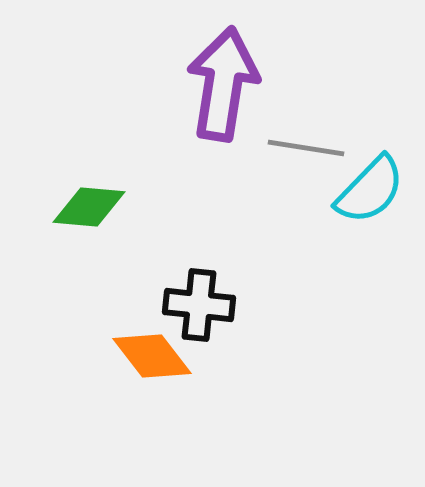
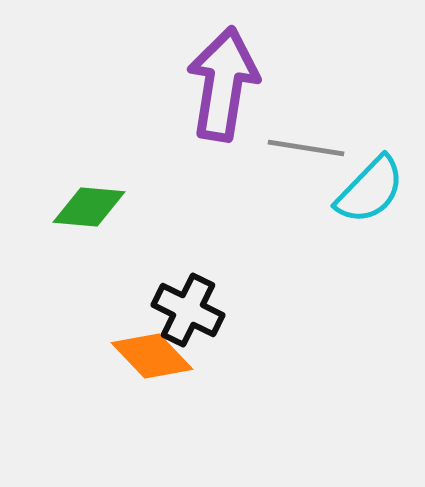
black cross: moved 11 px left, 5 px down; rotated 20 degrees clockwise
orange diamond: rotated 6 degrees counterclockwise
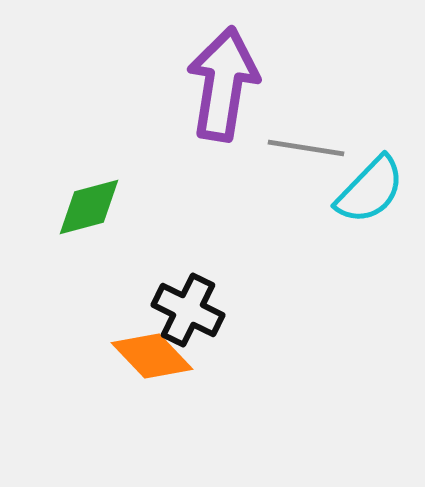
green diamond: rotated 20 degrees counterclockwise
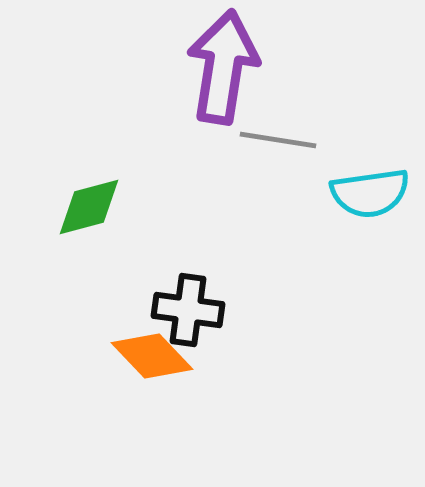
purple arrow: moved 17 px up
gray line: moved 28 px left, 8 px up
cyan semicircle: moved 3 px down; rotated 38 degrees clockwise
black cross: rotated 18 degrees counterclockwise
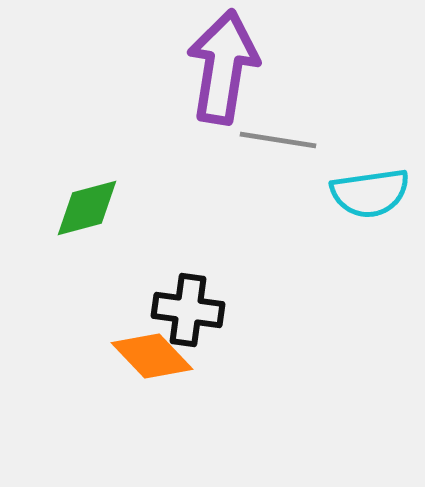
green diamond: moved 2 px left, 1 px down
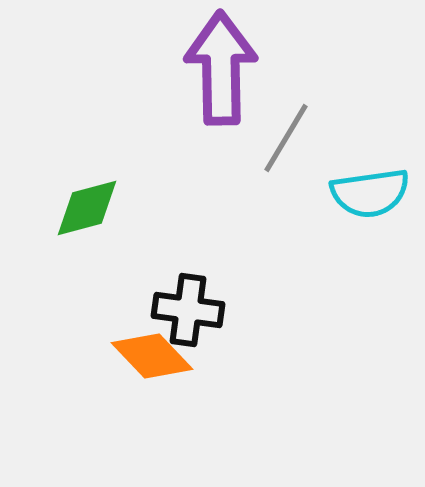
purple arrow: moved 2 px left, 1 px down; rotated 10 degrees counterclockwise
gray line: moved 8 px right, 2 px up; rotated 68 degrees counterclockwise
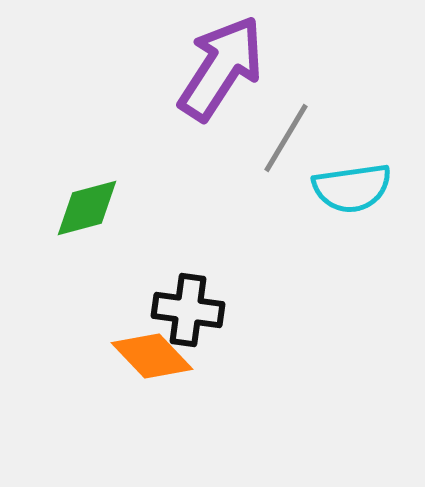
purple arrow: rotated 34 degrees clockwise
cyan semicircle: moved 18 px left, 5 px up
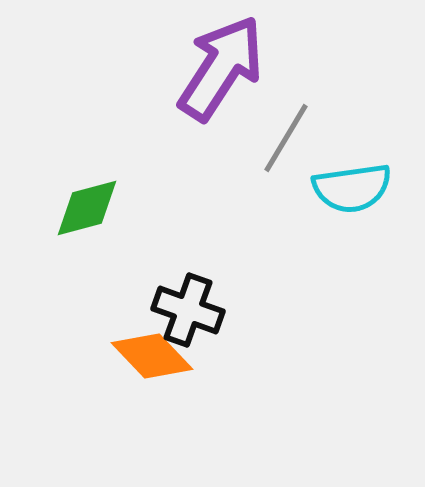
black cross: rotated 12 degrees clockwise
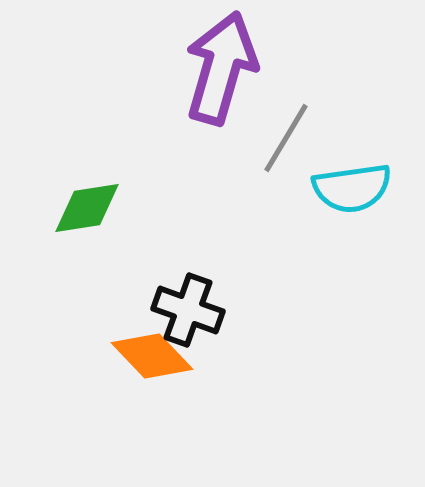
purple arrow: rotated 17 degrees counterclockwise
green diamond: rotated 6 degrees clockwise
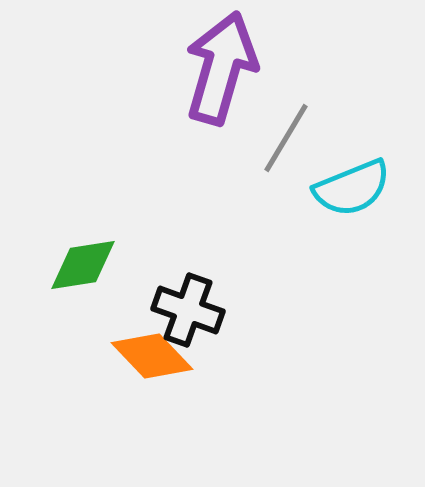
cyan semicircle: rotated 14 degrees counterclockwise
green diamond: moved 4 px left, 57 px down
